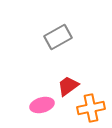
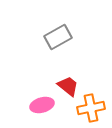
red trapezoid: rotated 75 degrees clockwise
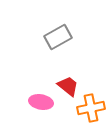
pink ellipse: moved 1 px left, 3 px up; rotated 25 degrees clockwise
